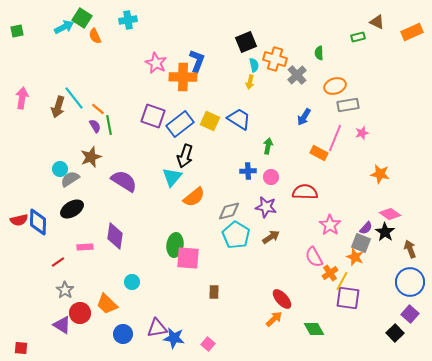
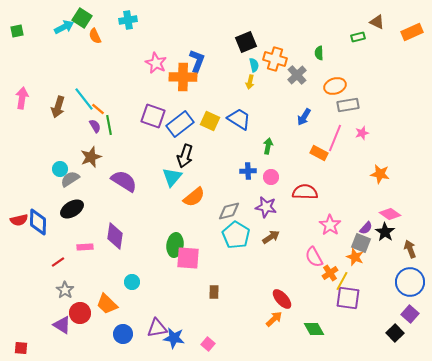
cyan line at (74, 98): moved 10 px right, 1 px down
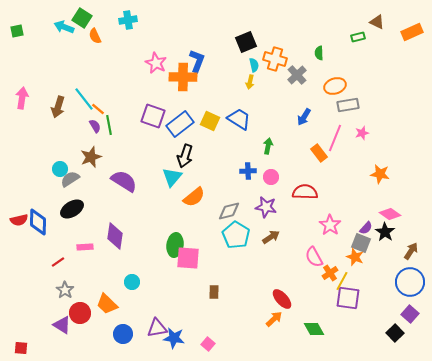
cyan arrow at (64, 27): rotated 132 degrees counterclockwise
orange rectangle at (319, 153): rotated 24 degrees clockwise
brown arrow at (410, 249): moved 1 px right, 2 px down; rotated 54 degrees clockwise
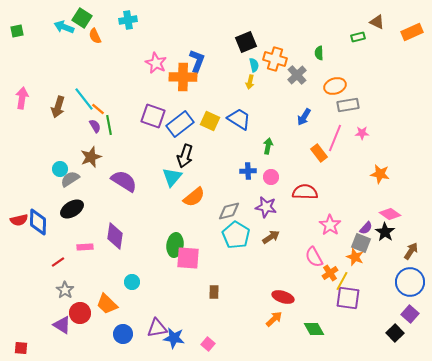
pink star at (362, 133): rotated 16 degrees clockwise
red ellipse at (282, 299): moved 1 px right, 2 px up; rotated 30 degrees counterclockwise
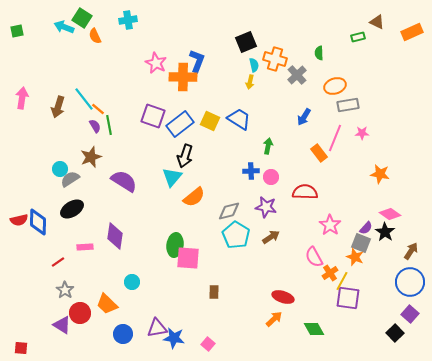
blue cross at (248, 171): moved 3 px right
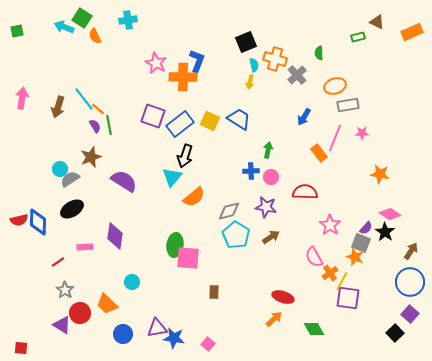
green arrow at (268, 146): moved 4 px down
